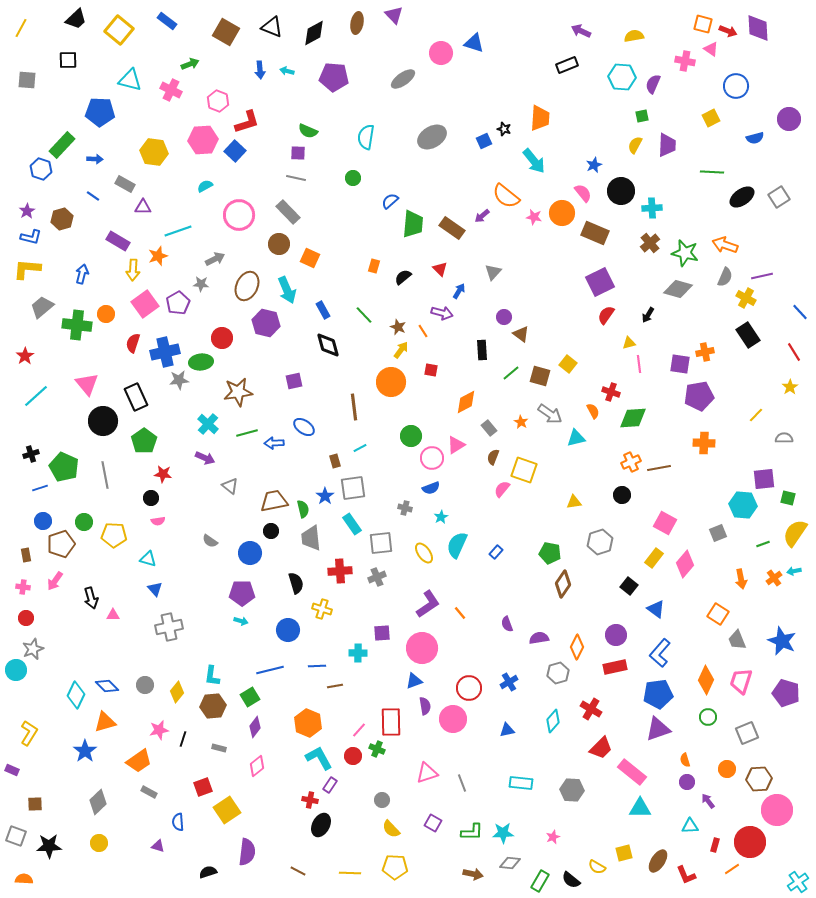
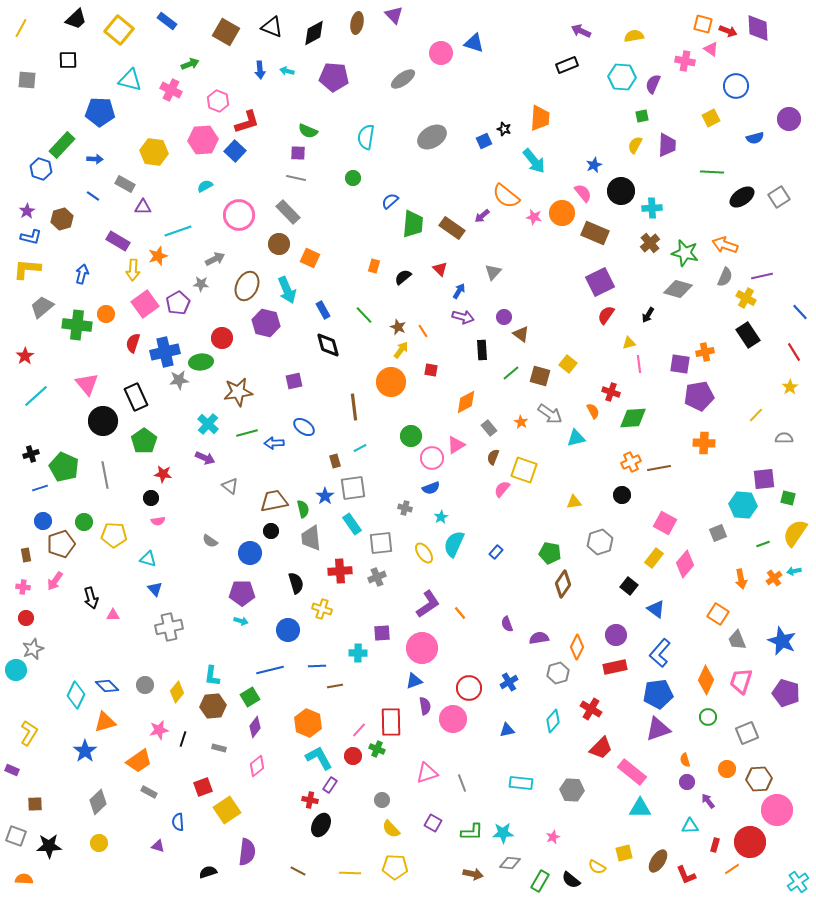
purple arrow at (442, 313): moved 21 px right, 4 px down
cyan semicircle at (457, 545): moved 3 px left, 1 px up
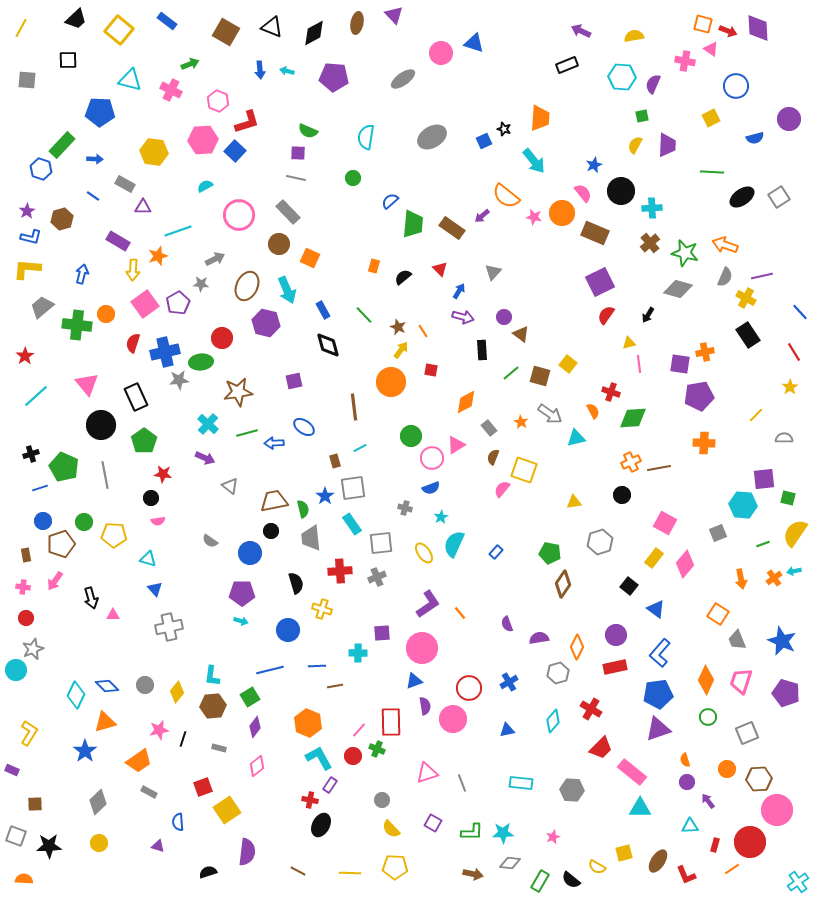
black circle at (103, 421): moved 2 px left, 4 px down
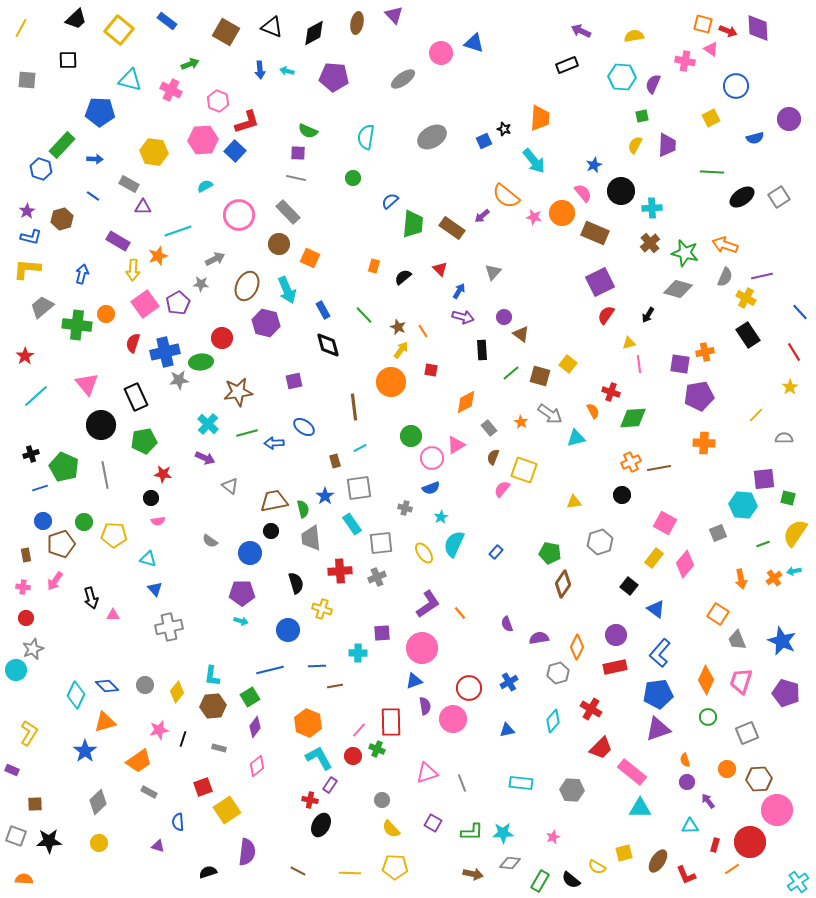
gray rectangle at (125, 184): moved 4 px right
green pentagon at (144, 441): rotated 25 degrees clockwise
gray square at (353, 488): moved 6 px right
black star at (49, 846): moved 5 px up
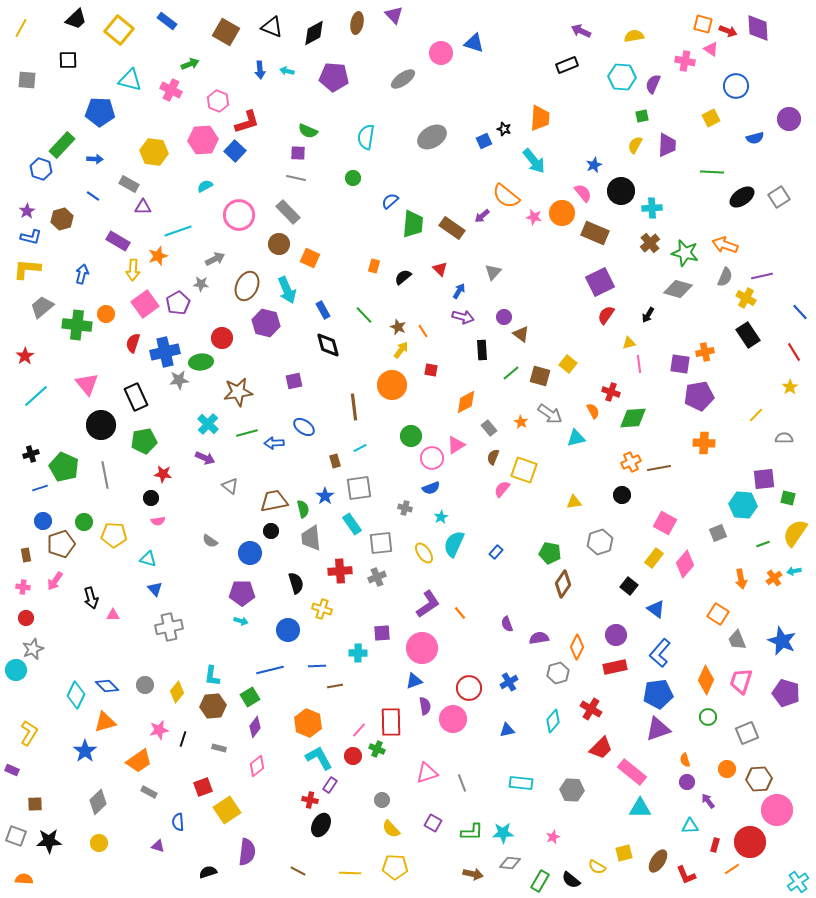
orange circle at (391, 382): moved 1 px right, 3 px down
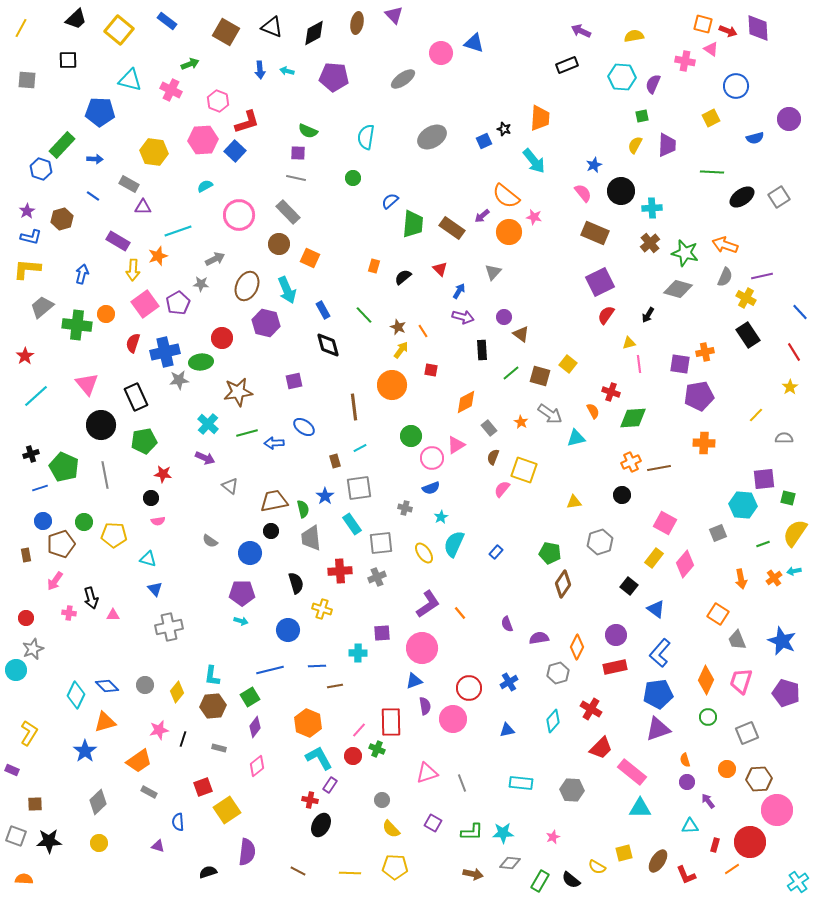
orange circle at (562, 213): moved 53 px left, 19 px down
pink cross at (23, 587): moved 46 px right, 26 px down
